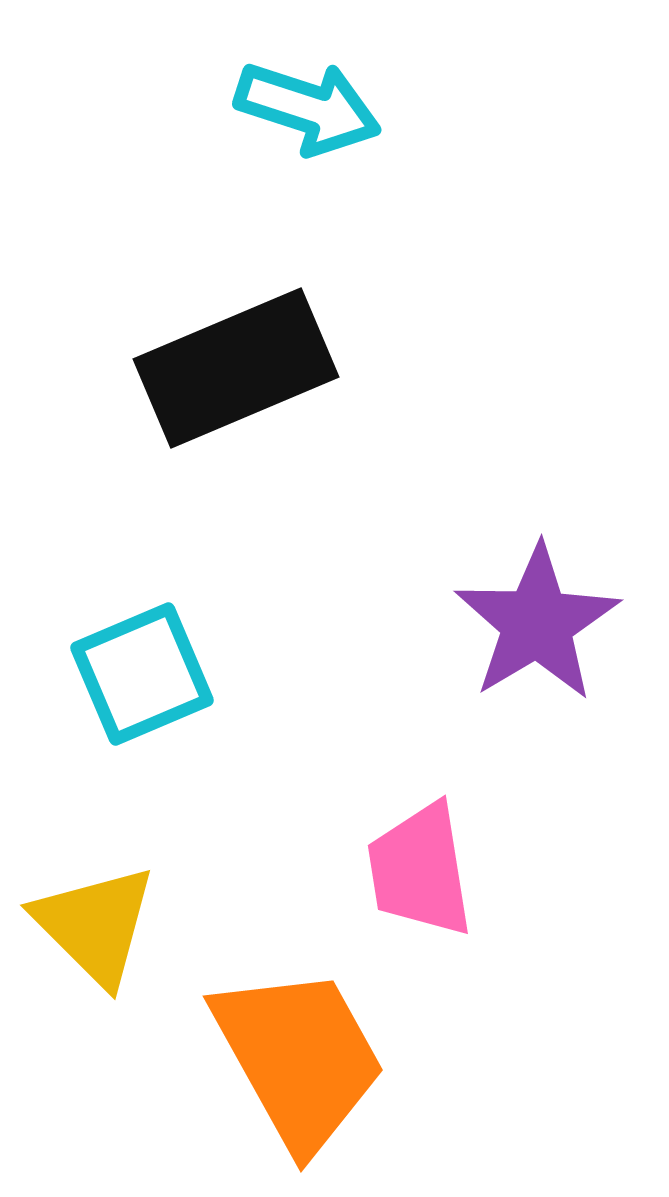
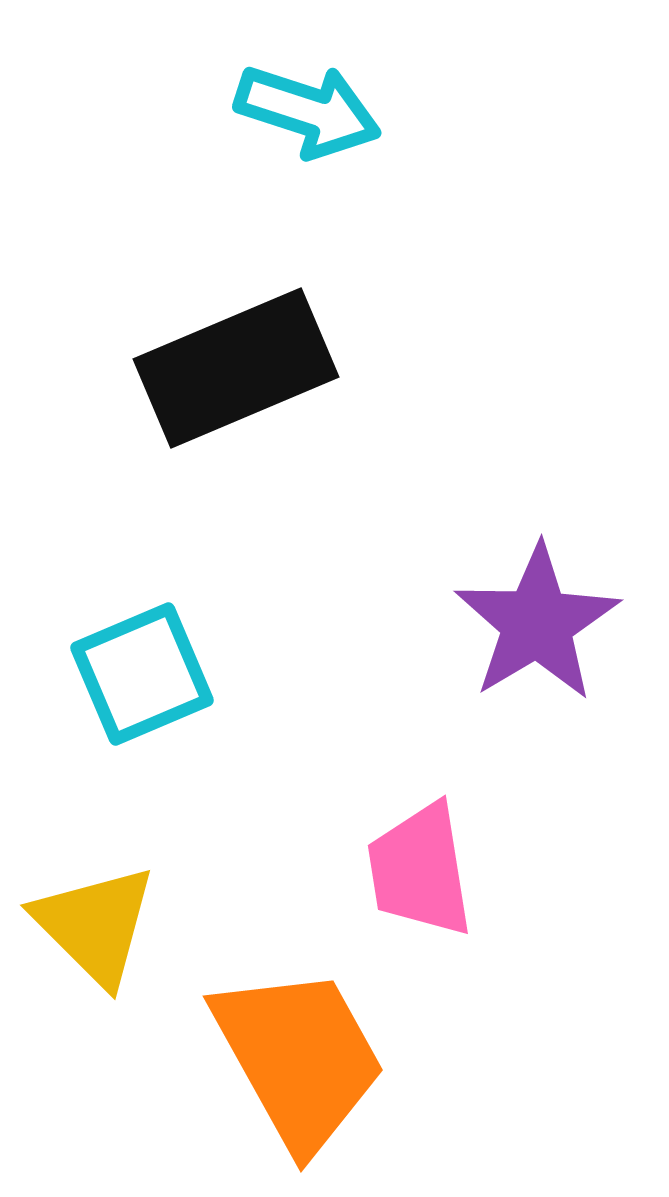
cyan arrow: moved 3 px down
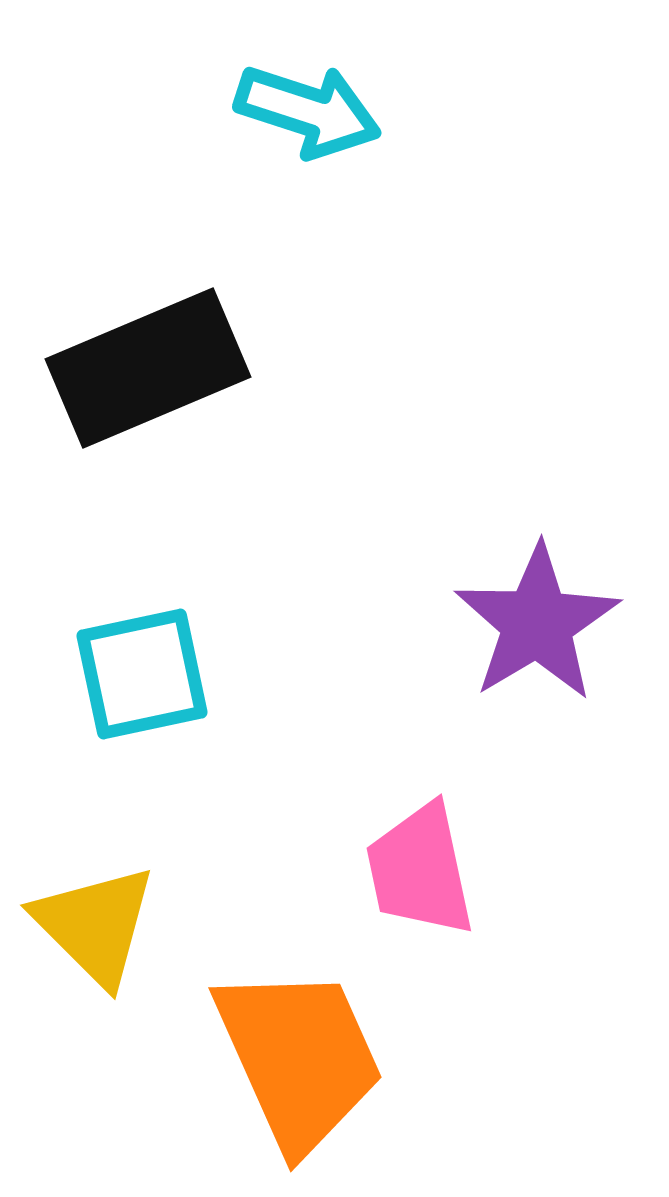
black rectangle: moved 88 px left
cyan square: rotated 11 degrees clockwise
pink trapezoid: rotated 3 degrees counterclockwise
orange trapezoid: rotated 5 degrees clockwise
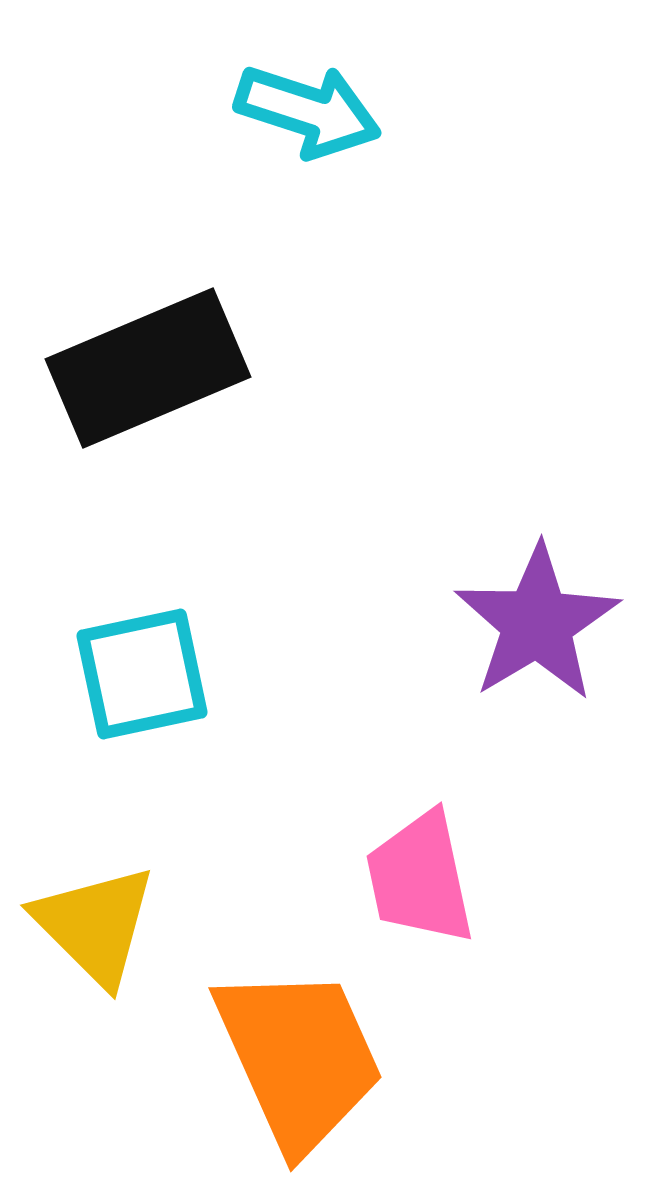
pink trapezoid: moved 8 px down
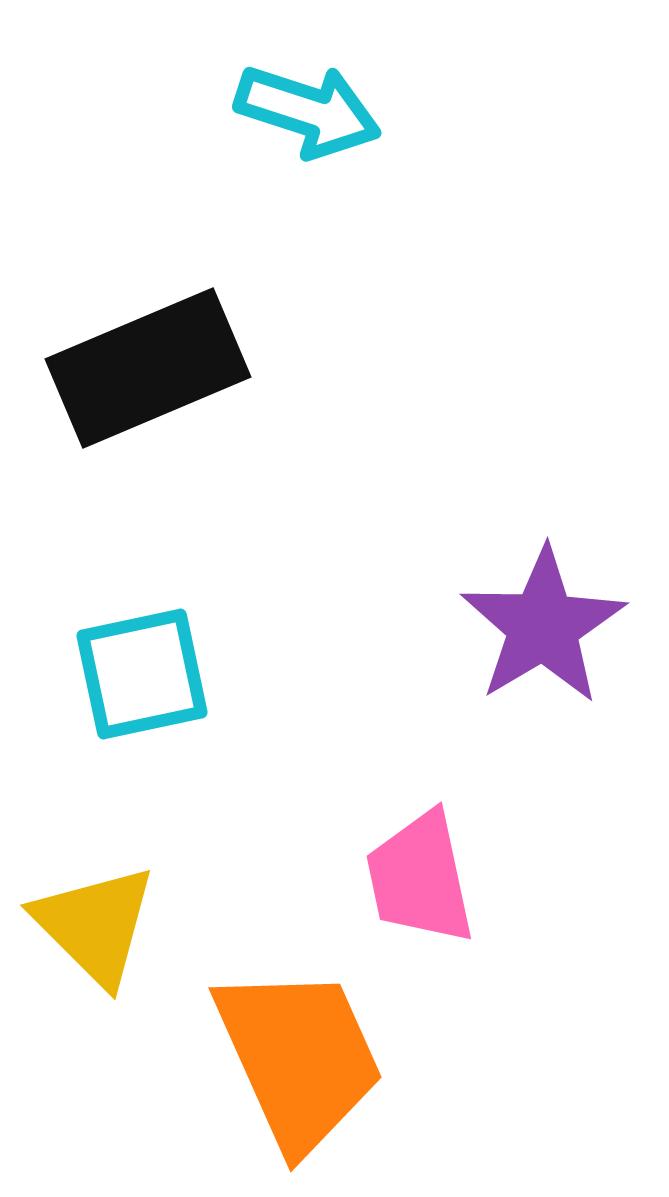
purple star: moved 6 px right, 3 px down
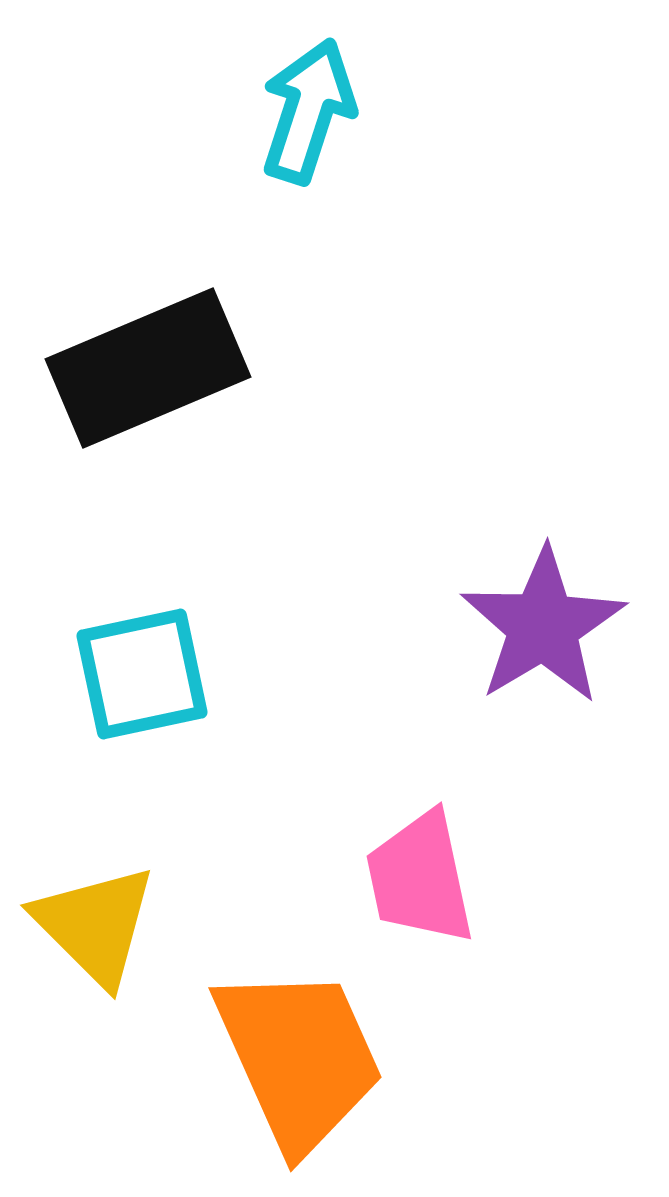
cyan arrow: rotated 90 degrees counterclockwise
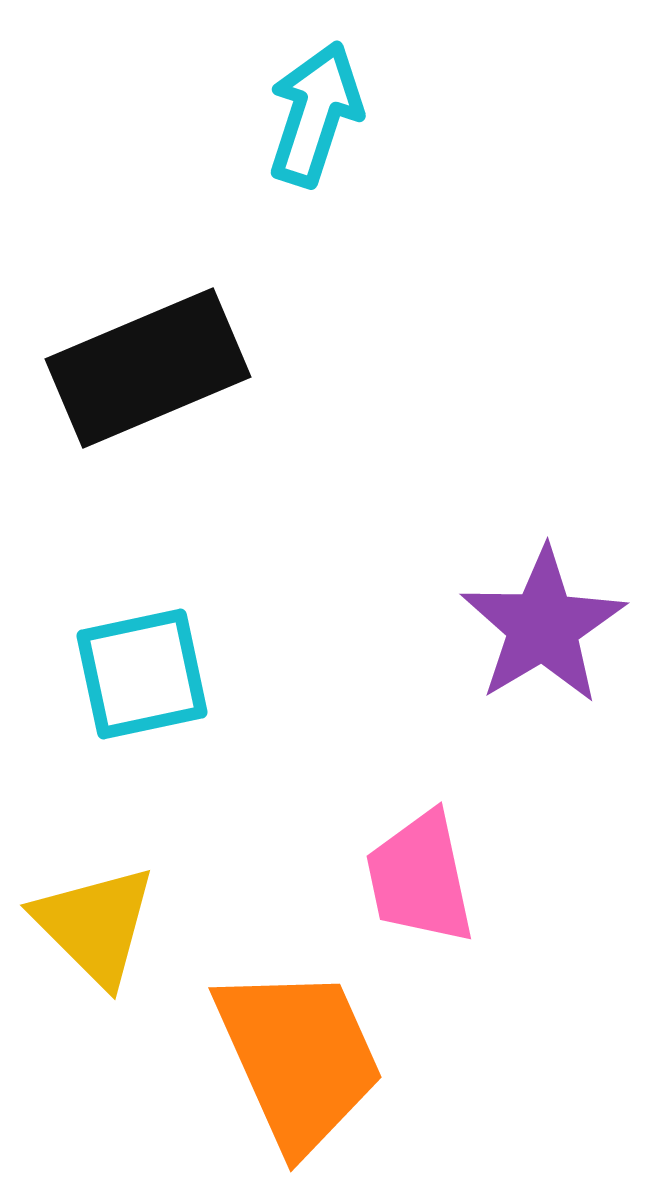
cyan arrow: moved 7 px right, 3 px down
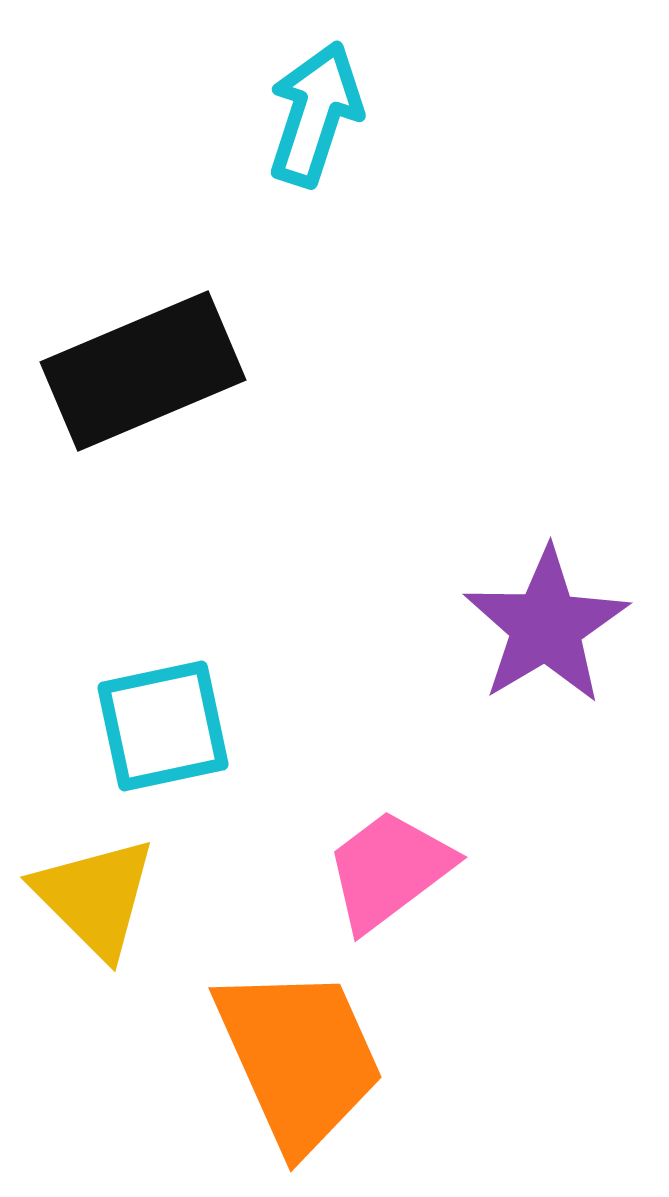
black rectangle: moved 5 px left, 3 px down
purple star: moved 3 px right
cyan square: moved 21 px right, 52 px down
pink trapezoid: moved 31 px left, 8 px up; rotated 65 degrees clockwise
yellow triangle: moved 28 px up
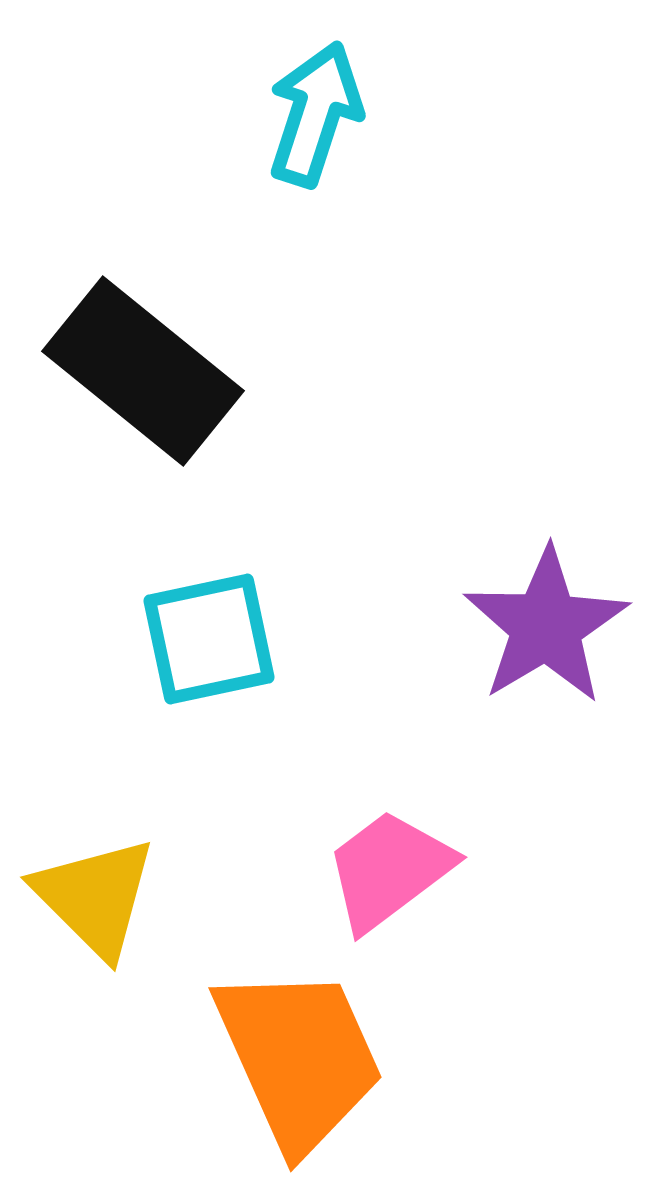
black rectangle: rotated 62 degrees clockwise
cyan square: moved 46 px right, 87 px up
